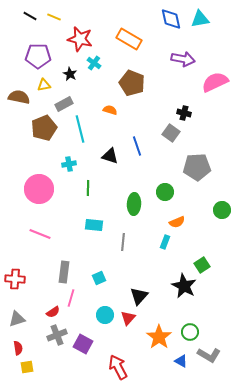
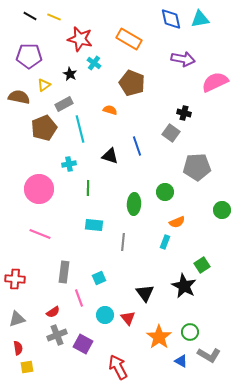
purple pentagon at (38, 56): moved 9 px left
yellow triangle at (44, 85): rotated 24 degrees counterclockwise
black triangle at (139, 296): moved 6 px right, 3 px up; rotated 18 degrees counterclockwise
pink line at (71, 298): moved 8 px right; rotated 36 degrees counterclockwise
red triangle at (128, 318): rotated 21 degrees counterclockwise
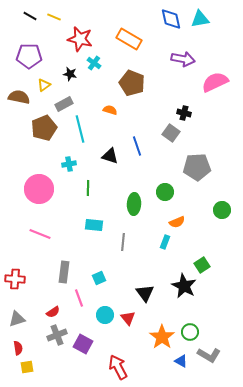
black star at (70, 74): rotated 16 degrees counterclockwise
orange star at (159, 337): moved 3 px right
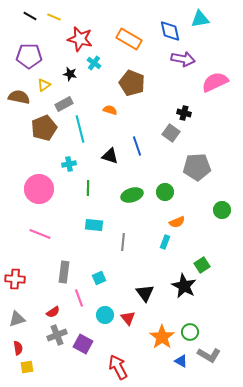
blue diamond at (171, 19): moved 1 px left, 12 px down
green ellipse at (134, 204): moved 2 px left, 9 px up; rotated 70 degrees clockwise
